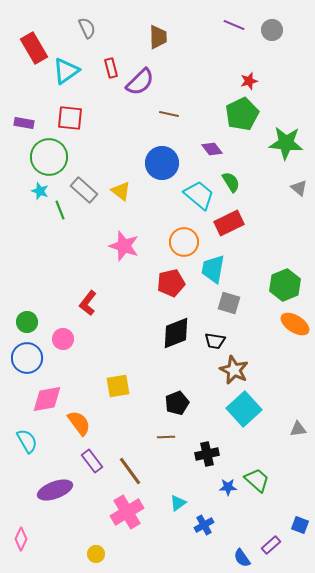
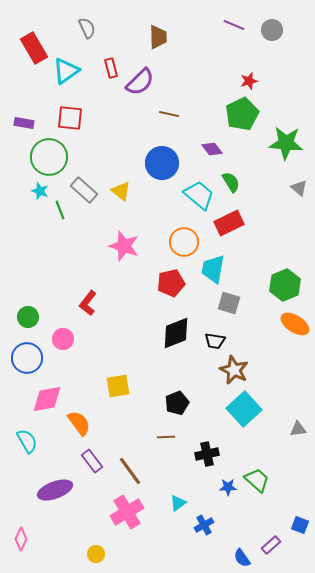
green circle at (27, 322): moved 1 px right, 5 px up
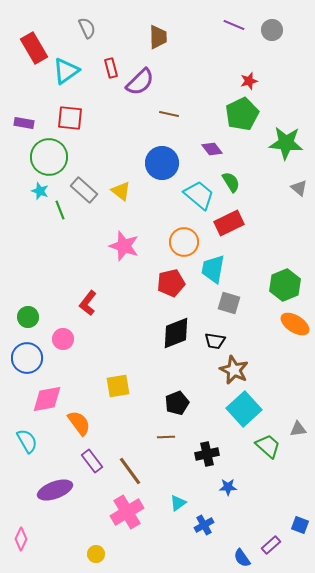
green trapezoid at (257, 480): moved 11 px right, 34 px up
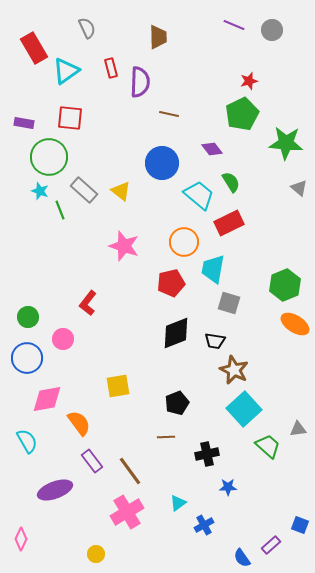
purple semicircle at (140, 82): rotated 44 degrees counterclockwise
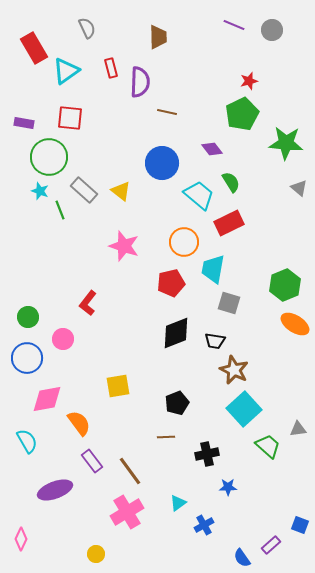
brown line at (169, 114): moved 2 px left, 2 px up
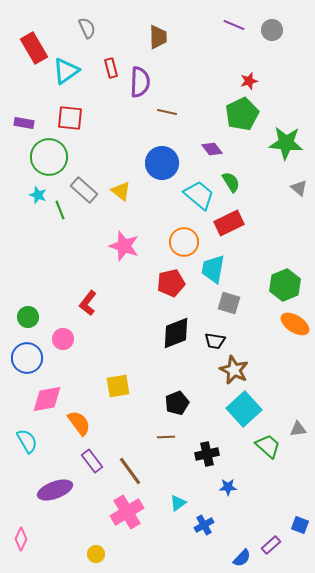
cyan star at (40, 191): moved 2 px left, 4 px down
blue semicircle at (242, 558): rotated 102 degrees counterclockwise
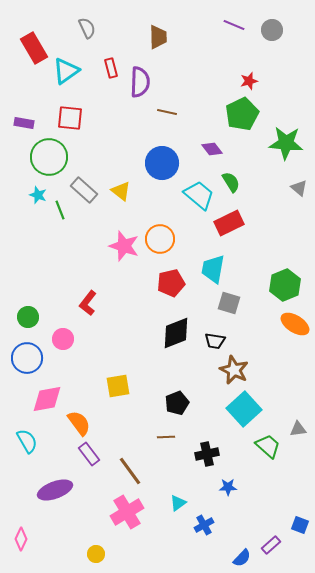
orange circle at (184, 242): moved 24 px left, 3 px up
purple rectangle at (92, 461): moved 3 px left, 7 px up
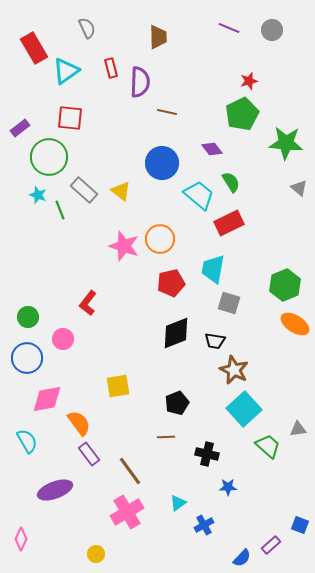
purple line at (234, 25): moved 5 px left, 3 px down
purple rectangle at (24, 123): moved 4 px left, 5 px down; rotated 48 degrees counterclockwise
black cross at (207, 454): rotated 25 degrees clockwise
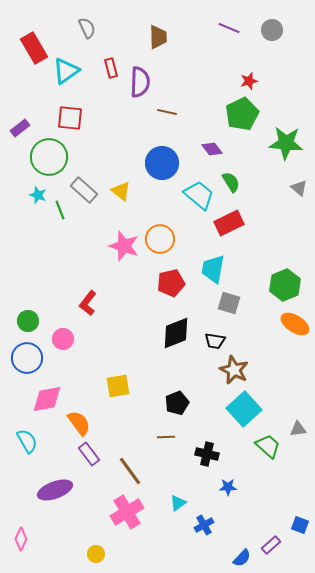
green circle at (28, 317): moved 4 px down
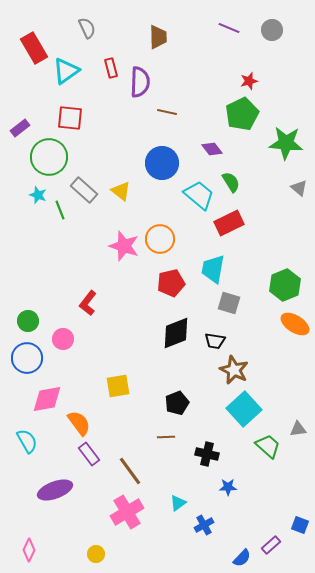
pink diamond at (21, 539): moved 8 px right, 11 px down
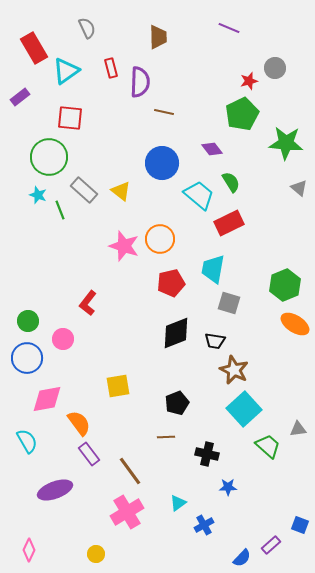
gray circle at (272, 30): moved 3 px right, 38 px down
brown line at (167, 112): moved 3 px left
purple rectangle at (20, 128): moved 31 px up
